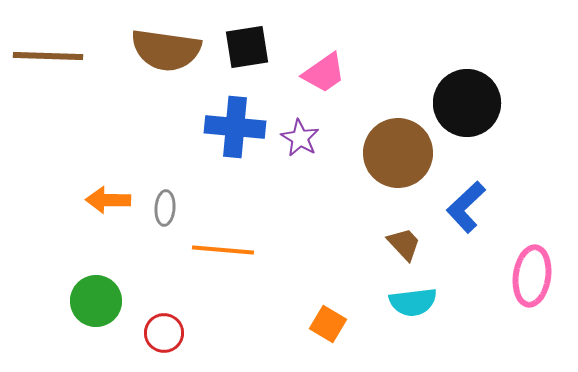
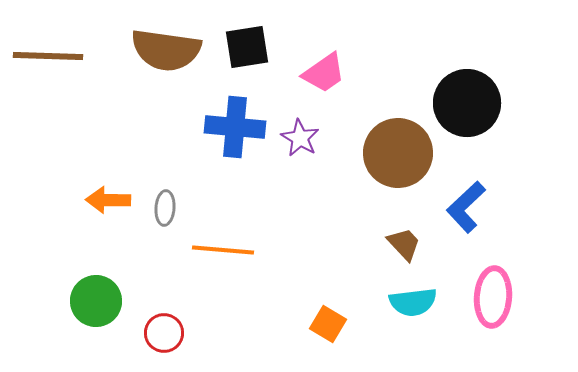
pink ellipse: moved 39 px left, 21 px down; rotated 4 degrees counterclockwise
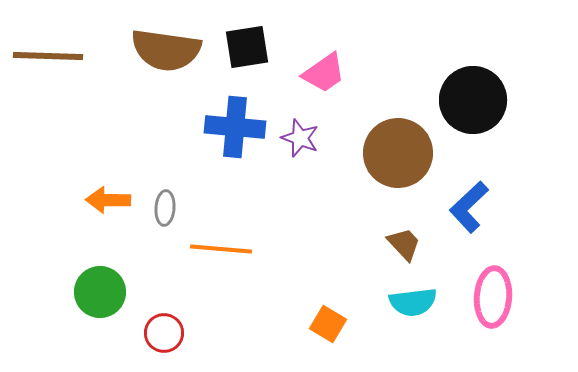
black circle: moved 6 px right, 3 px up
purple star: rotated 9 degrees counterclockwise
blue L-shape: moved 3 px right
orange line: moved 2 px left, 1 px up
green circle: moved 4 px right, 9 px up
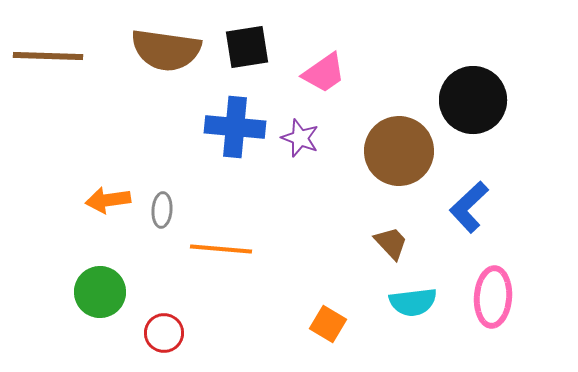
brown circle: moved 1 px right, 2 px up
orange arrow: rotated 9 degrees counterclockwise
gray ellipse: moved 3 px left, 2 px down
brown trapezoid: moved 13 px left, 1 px up
